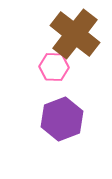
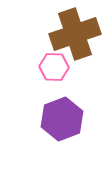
brown cross: rotated 33 degrees clockwise
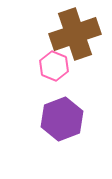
pink hexagon: moved 1 px up; rotated 20 degrees clockwise
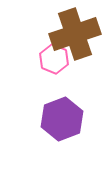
pink hexagon: moved 7 px up
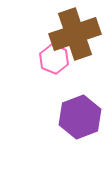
purple hexagon: moved 18 px right, 2 px up
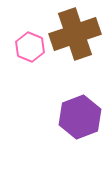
pink hexagon: moved 24 px left, 12 px up
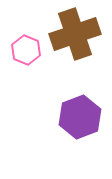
pink hexagon: moved 4 px left, 3 px down
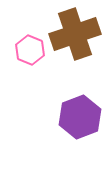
pink hexagon: moved 4 px right
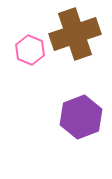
purple hexagon: moved 1 px right
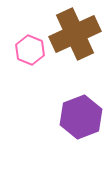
brown cross: rotated 6 degrees counterclockwise
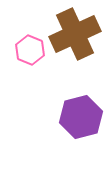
purple hexagon: rotated 6 degrees clockwise
